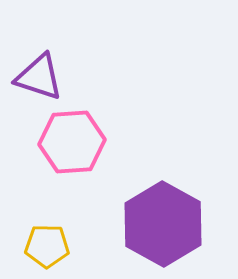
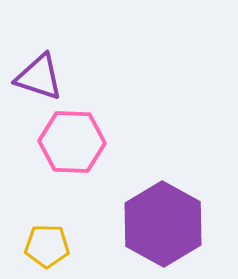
pink hexagon: rotated 6 degrees clockwise
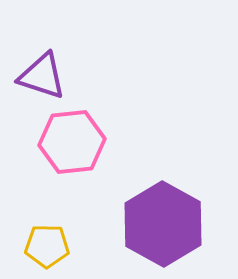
purple triangle: moved 3 px right, 1 px up
pink hexagon: rotated 8 degrees counterclockwise
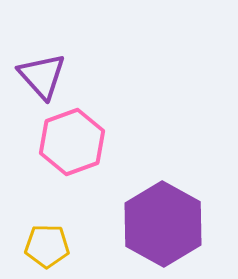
purple triangle: rotated 30 degrees clockwise
pink hexagon: rotated 14 degrees counterclockwise
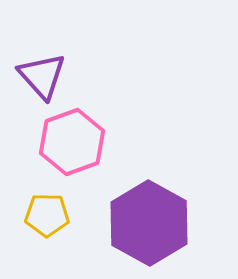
purple hexagon: moved 14 px left, 1 px up
yellow pentagon: moved 31 px up
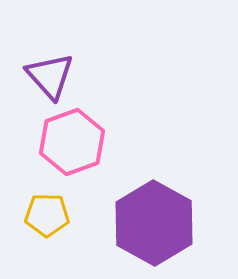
purple triangle: moved 8 px right
purple hexagon: moved 5 px right
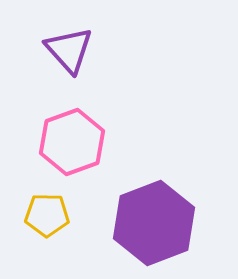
purple triangle: moved 19 px right, 26 px up
purple hexagon: rotated 10 degrees clockwise
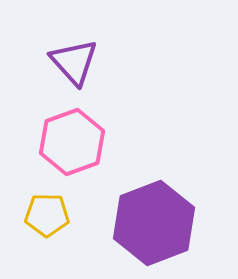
purple triangle: moved 5 px right, 12 px down
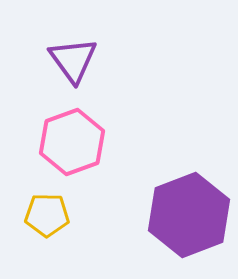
purple triangle: moved 1 px left, 2 px up; rotated 6 degrees clockwise
purple hexagon: moved 35 px right, 8 px up
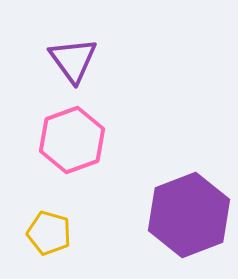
pink hexagon: moved 2 px up
yellow pentagon: moved 2 px right, 18 px down; rotated 15 degrees clockwise
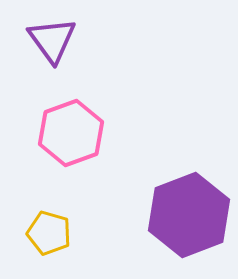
purple triangle: moved 21 px left, 20 px up
pink hexagon: moved 1 px left, 7 px up
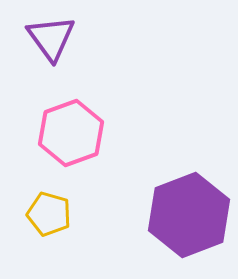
purple triangle: moved 1 px left, 2 px up
yellow pentagon: moved 19 px up
